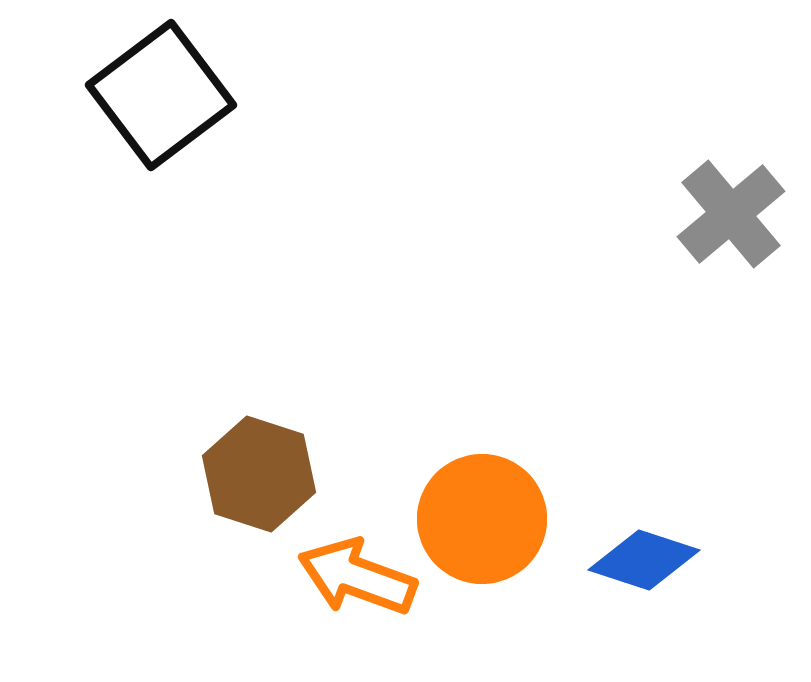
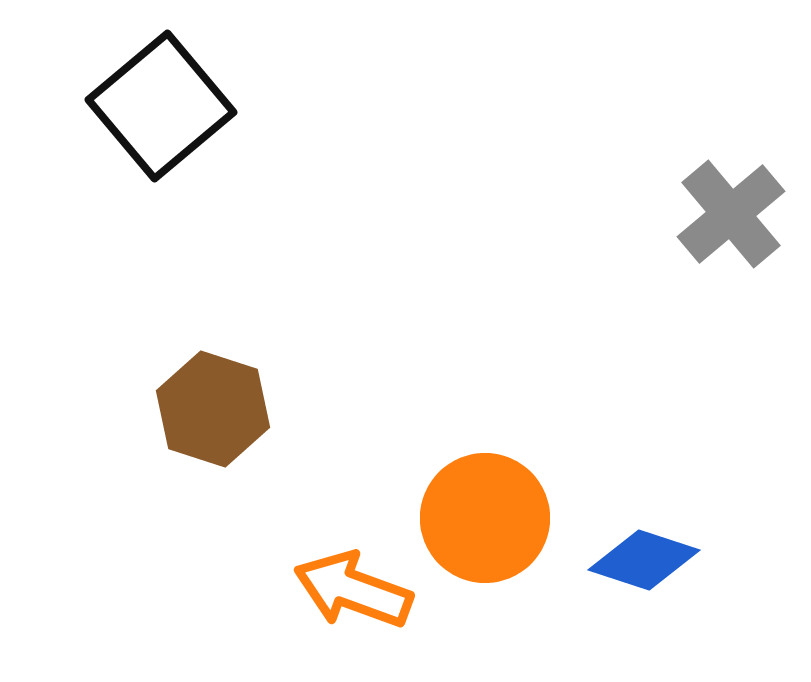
black square: moved 11 px down; rotated 3 degrees counterclockwise
brown hexagon: moved 46 px left, 65 px up
orange circle: moved 3 px right, 1 px up
orange arrow: moved 4 px left, 13 px down
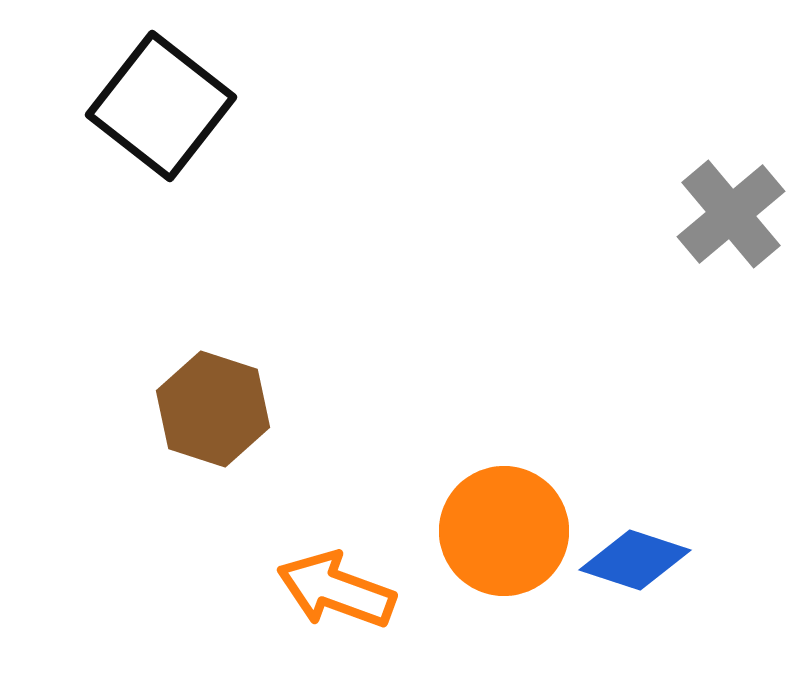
black square: rotated 12 degrees counterclockwise
orange circle: moved 19 px right, 13 px down
blue diamond: moved 9 px left
orange arrow: moved 17 px left
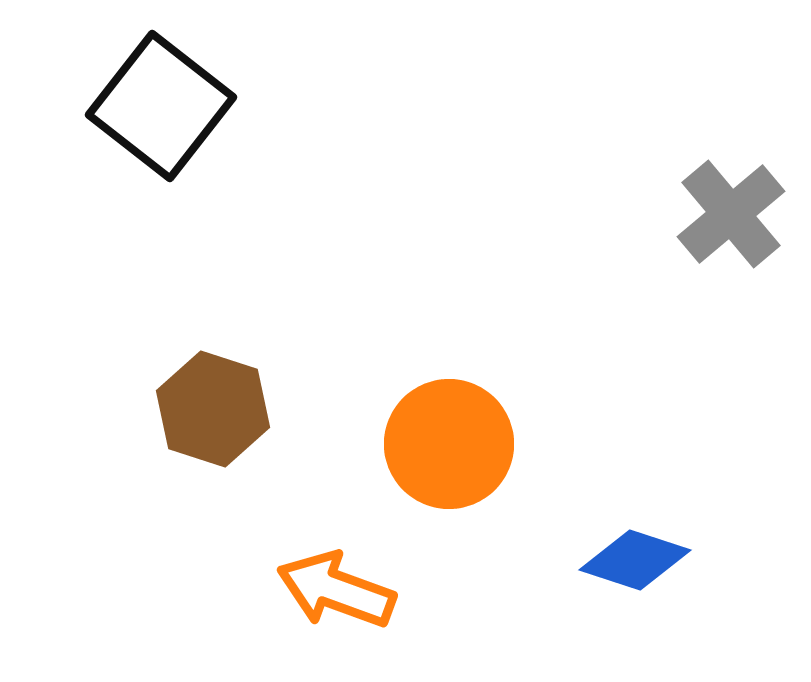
orange circle: moved 55 px left, 87 px up
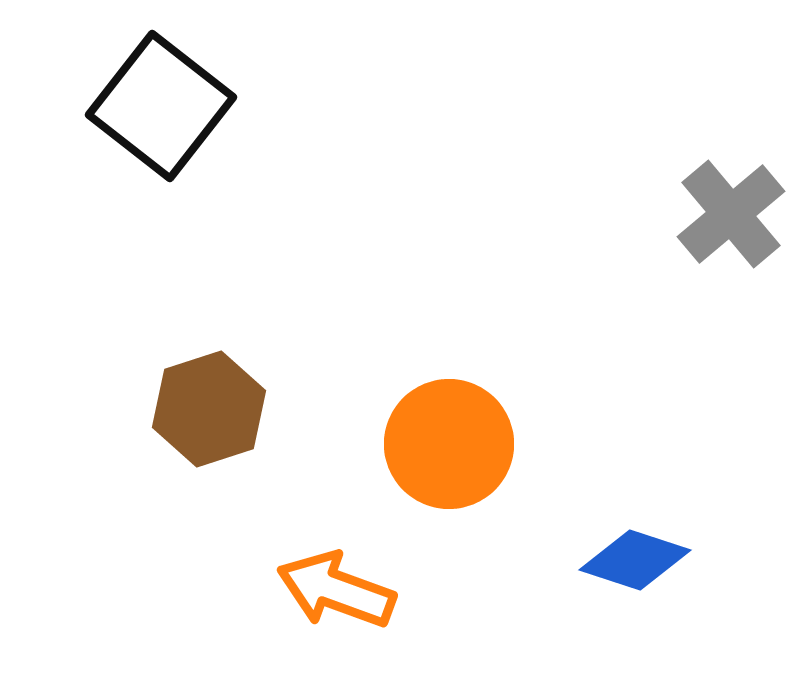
brown hexagon: moved 4 px left; rotated 24 degrees clockwise
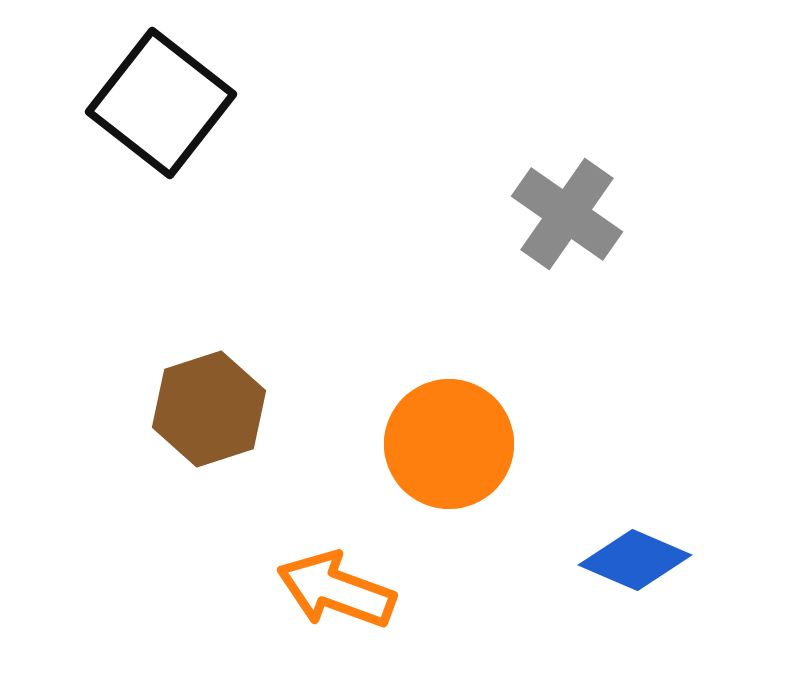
black square: moved 3 px up
gray cross: moved 164 px left; rotated 15 degrees counterclockwise
blue diamond: rotated 5 degrees clockwise
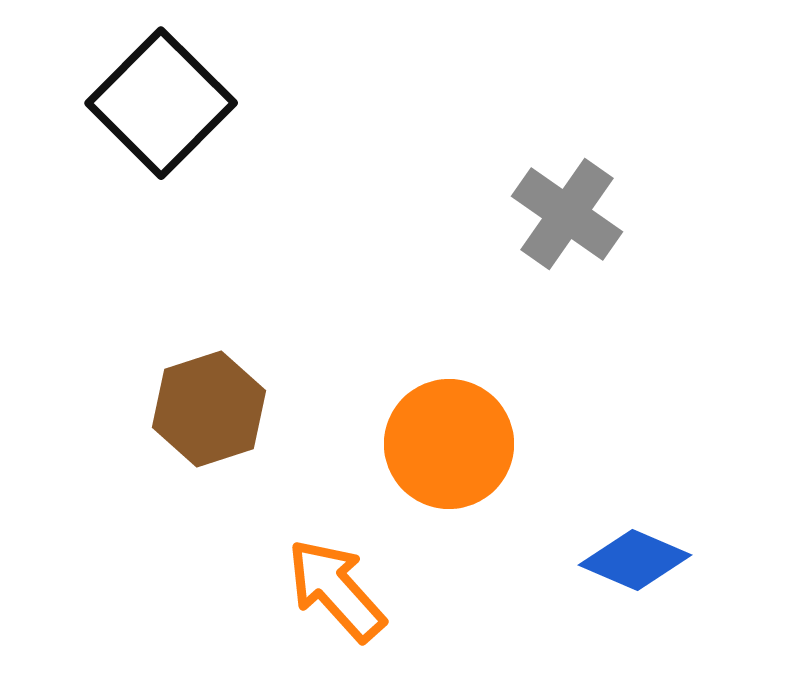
black square: rotated 7 degrees clockwise
orange arrow: rotated 28 degrees clockwise
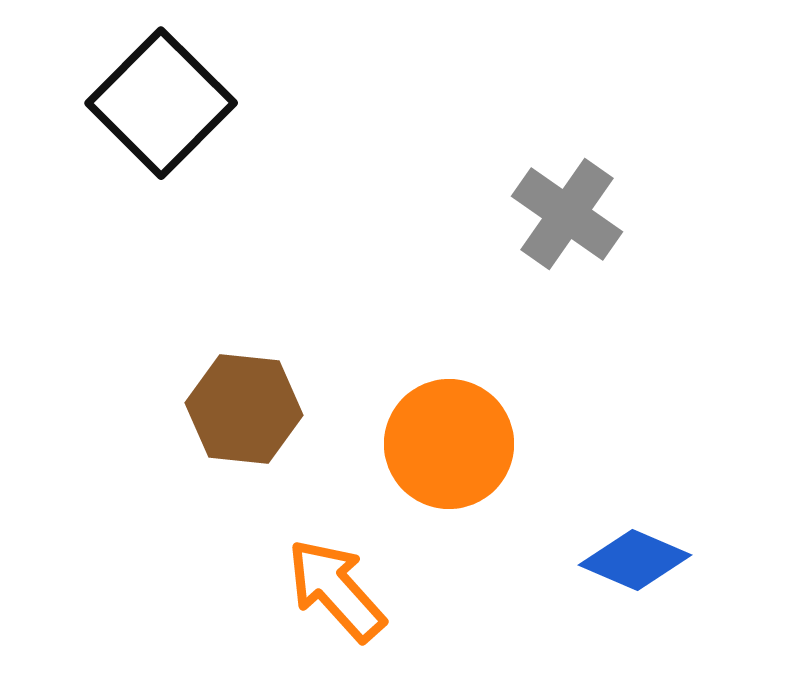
brown hexagon: moved 35 px right; rotated 24 degrees clockwise
